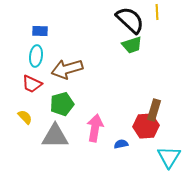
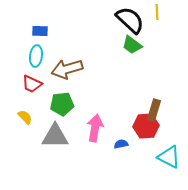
green trapezoid: rotated 55 degrees clockwise
green pentagon: rotated 10 degrees clockwise
cyan triangle: rotated 35 degrees counterclockwise
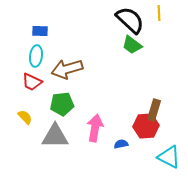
yellow line: moved 2 px right, 1 px down
red trapezoid: moved 2 px up
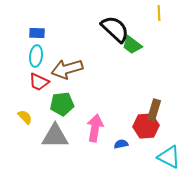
black semicircle: moved 15 px left, 9 px down
blue rectangle: moved 3 px left, 2 px down
red trapezoid: moved 7 px right
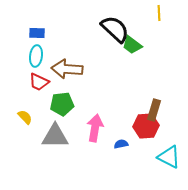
brown arrow: rotated 20 degrees clockwise
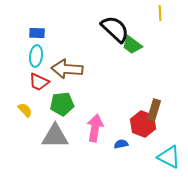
yellow line: moved 1 px right
yellow semicircle: moved 7 px up
red hexagon: moved 3 px left, 2 px up; rotated 25 degrees clockwise
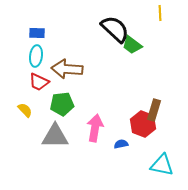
cyan triangle: moved 7 px left, 8 px down; rotated 15 degrees counterclockwise
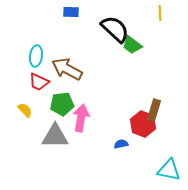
blue rectangle: moved 34 px right, 21 px up
brown arrow: rotated 24 degrees clockwise
pink arrow: moved 14 px left, 10 px up
cyan triangle: moved 7 px right, 5 px down
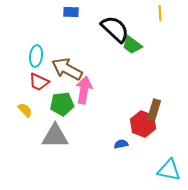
pink arrow: moved 3 px right, 28 px up
